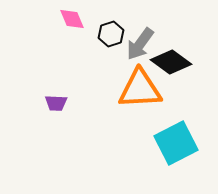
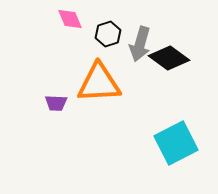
pink diamond: moved 2 px left
black hexagon: moved 3 px left
gray arrow: rotated 20 degrees counterclockwise
black diamond: moved 2 px left, 4 px up
orange triangle: moved 41 px left, 6 px up
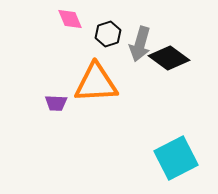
orange triangle: moved 3 px left
cyan square: moved 15 px down
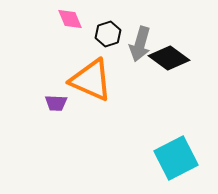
orange triangle: moved 5 px left, 3 px up; rotated 27 degrees clockwise
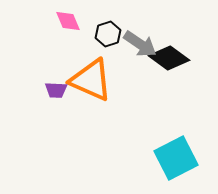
pink diamond: moved 2 px left, 2 px down
gray arrow: rotated 72 degrees counterclockwise
purple trapezoid: moved 13 px up
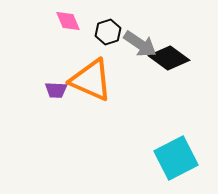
black hexagon: moved 2 px up
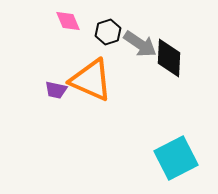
black diamond: rotated 57 degrees clockwise
purple trapezoid: rotated 10 degrees clockwise
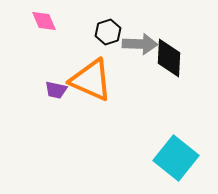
pink diamond: moved 24 px left
gray arrow: rotated 32 degrees counterclockwise
cyan square: rotated 24 degrees counterclockwise
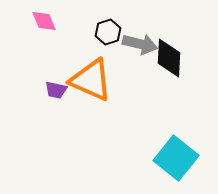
gray arrow: rotated 12 degrees clockwise
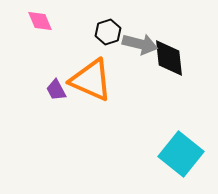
pink diamond: moved 4 px left
black diamond: rotated 9 degrees counterclockwise
purple trapezoid: rotated 50 degrees clockwise
cyan square: moved 5 px right, 4 px up
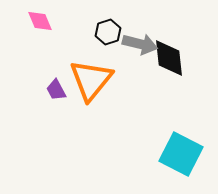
orange triangle: rotated 45 degrees clockwise
cyan square: rotated 12 degrees counterclockwise
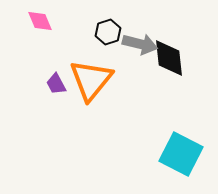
purple trapezoid: moved 6 px up
